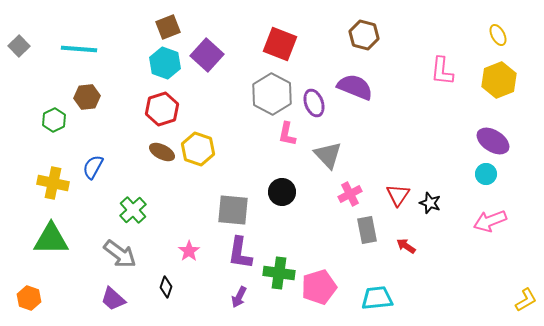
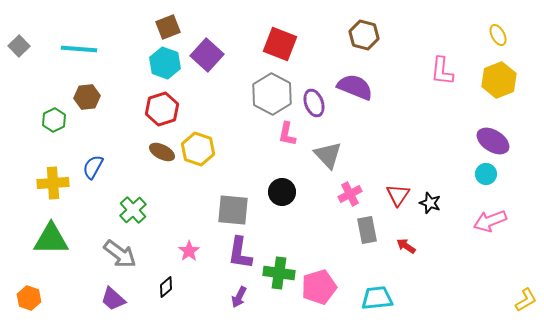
yellow cross at (53, 183): rotated 16 degrees counterclockwise
black diamond at (166, 287): rotated 30 degrees clockwise
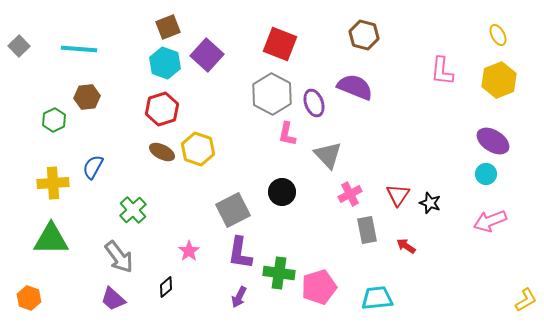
gray square at (233, 210): rotated 32 degrees counterclockwise
gray arrow at (120, 254): moved 1 px left, 3 px down; rotated 16 degrees clockwise
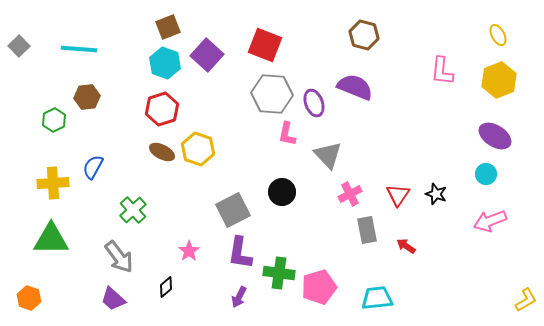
red square at (280, 44): moved 15 px left, 1 px down
gray hexagon at (272, 94): rotated 24 degrees counterclockwise
purple ellipse at (493, 141): moved 2 px right, 5 px up
black star at (430, 203): moved 6 px right, 9 px up
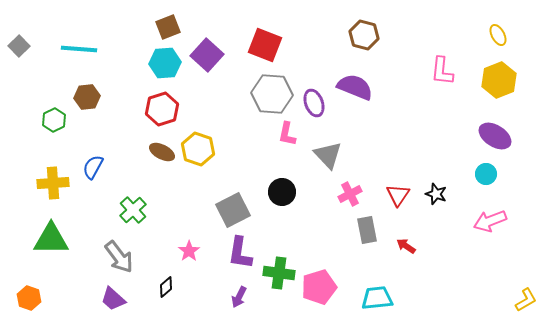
cyan hexagon at (165, 63): rotated 24 degrees counterclockwise
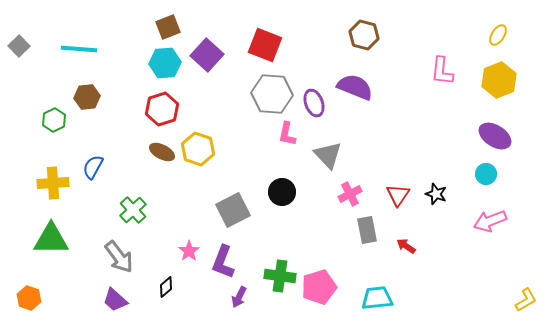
yellow ellipse at (498, 35): rotated 60 degrees clockwise
purple L-shape at (240, 253): moved 17 px left, 9 px down; rotated 12 degrees clockwise
green cross at (279, 273): moved 1 px right, 3 px down
purple trapezoid at (113, 299): moved 2 px right, 1 px down
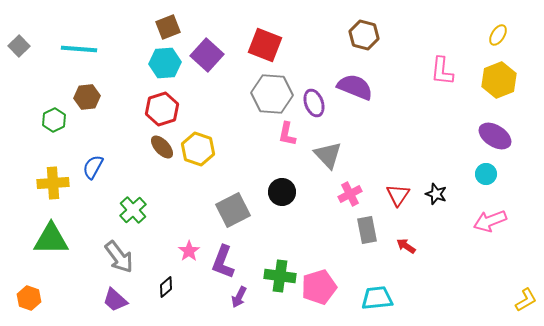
brown ellipse at (162, 152): moved 5 px up; rotated 20 degrees clockwise
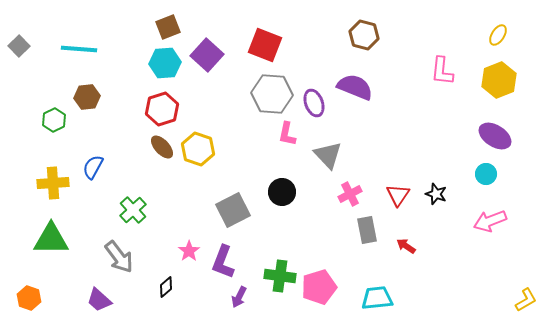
purple trapezoid at (115, 300): moved 16 px left
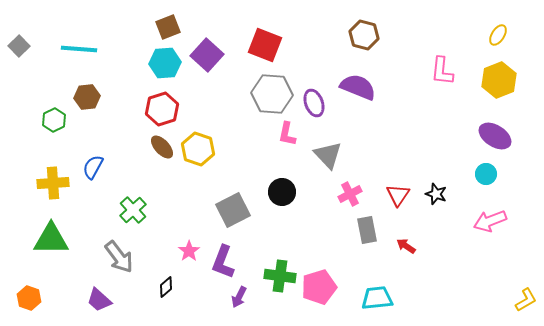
purple semicircle at (355, 87): moved 3 px right
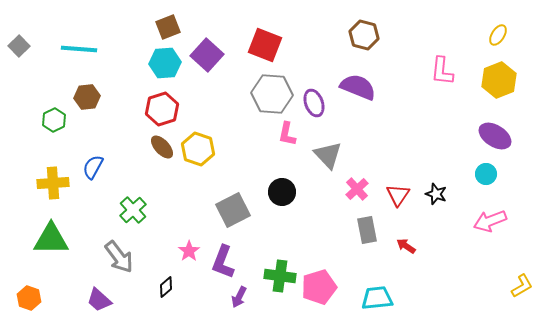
pink cross at (350, 194): moved 7 px right, 5 px up; rotated 15 degrees counterclockwise
yellow L-shape at (526, 300): moved 4 px left, 14 px up
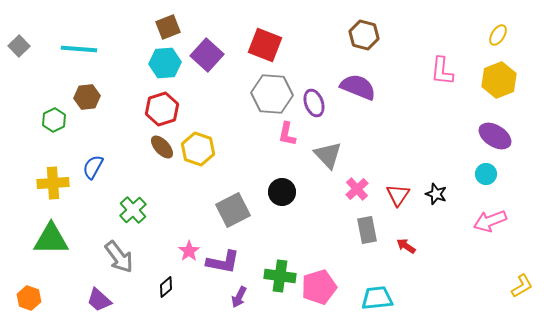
purple L-shape at (223, 262): rotated 100 degrees counterclockwise
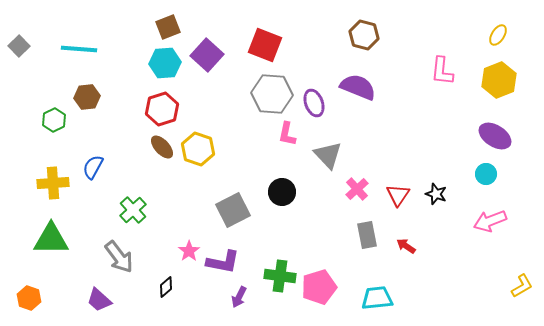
gray rectangle at (367, 230): moved 5 px down
